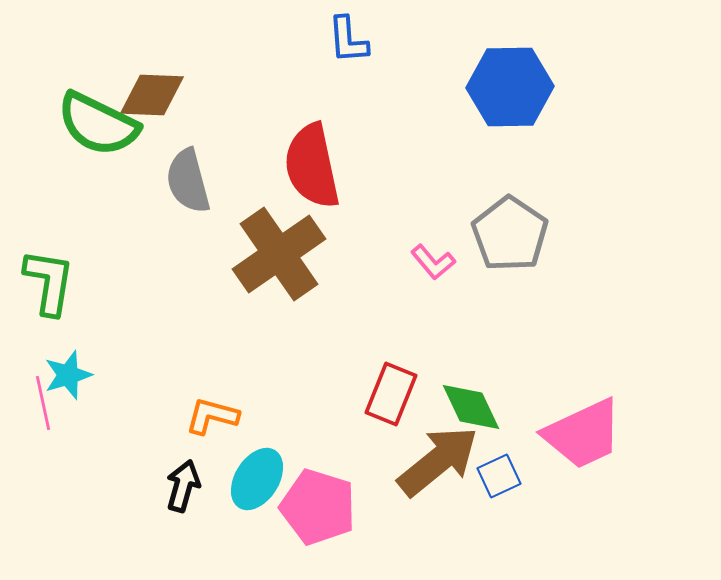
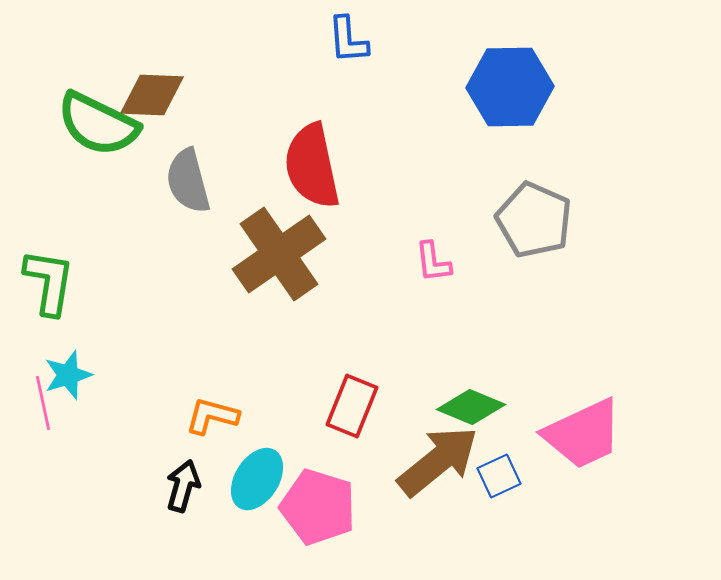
gray pentagon: moved 24 px right, 14 px up; rotated 10 degrees counterclockwise
pink L-shape: rotated 33 degrees clockwise
red rectangle: moved 39 px left, 12 px down
green diamond: rotated 42 degrees counterclockwise
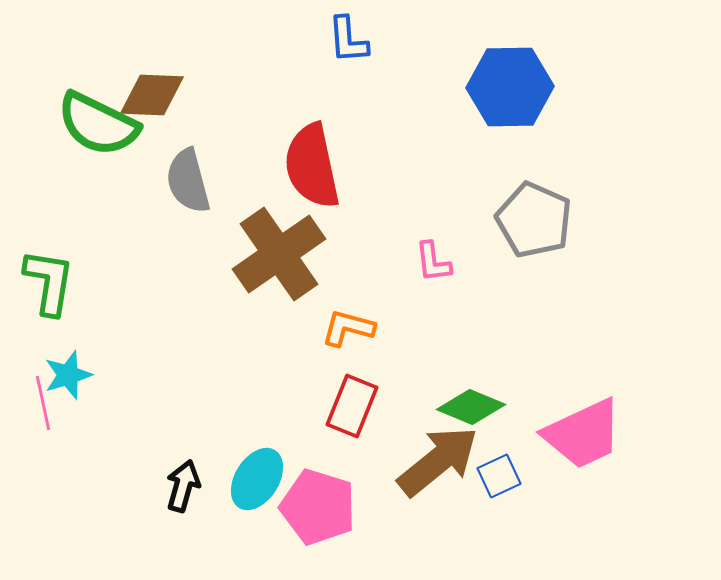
orange L-shape: moved 136 px right, 88 px up
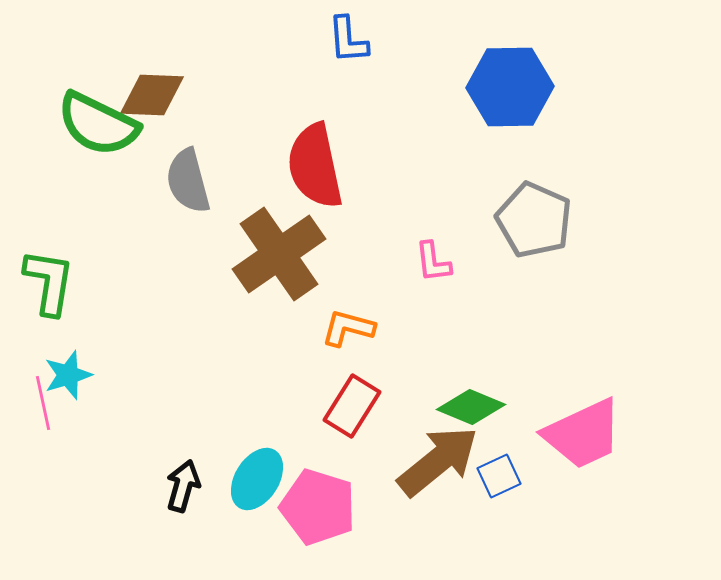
red semicircle: moved 3 px right
red rectangle: rotated 10 degrees clockwise
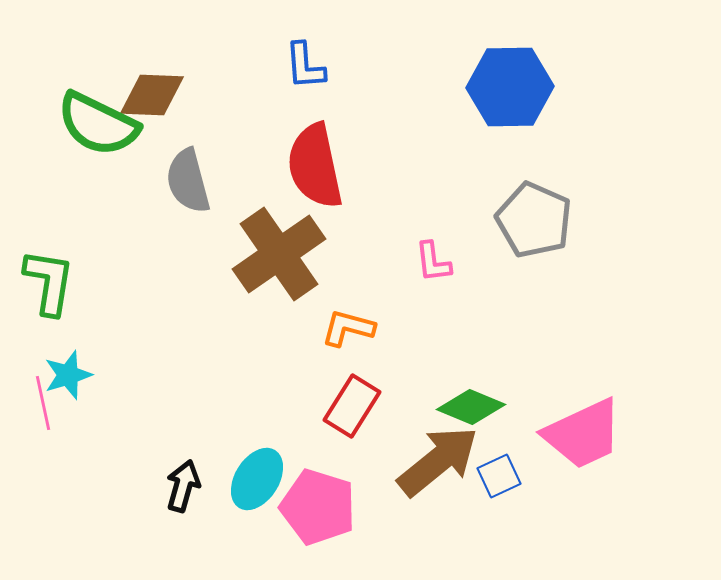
blue L-shape: moved 43 px left, 26 px down
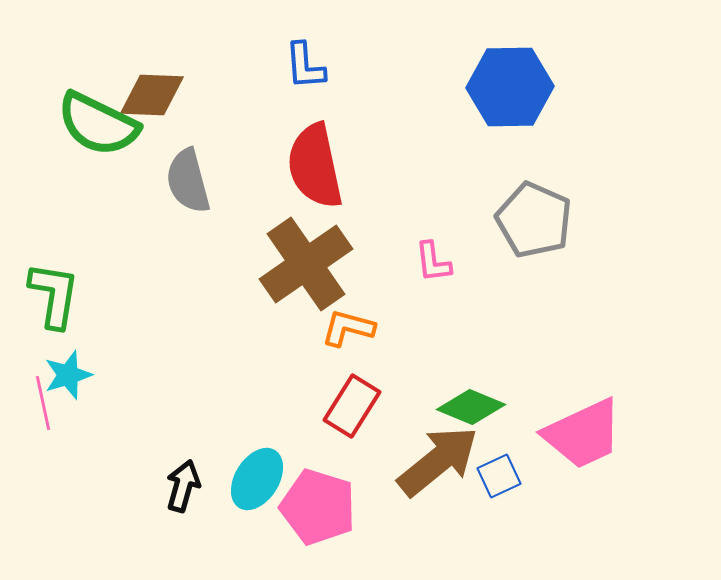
brown cross: moved 27 px right, 10 px down
green L-shape: moved 5 px right, 13 px down
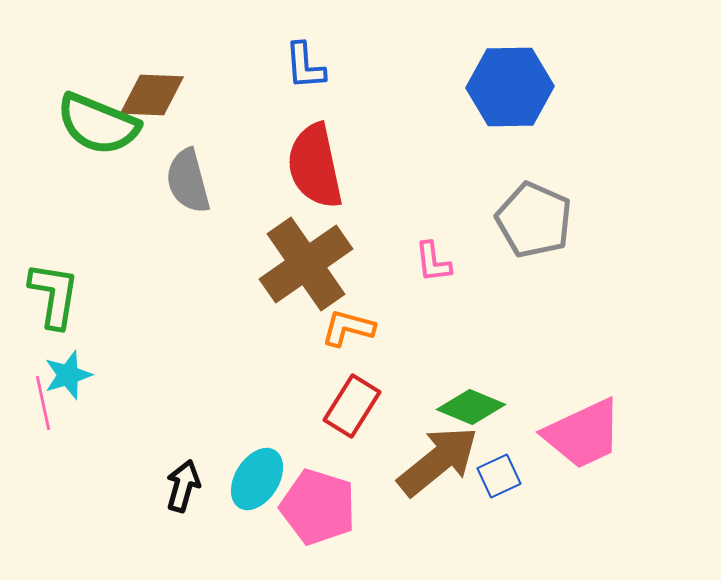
green semicircle: rotated 4 degrees counterclockwise
